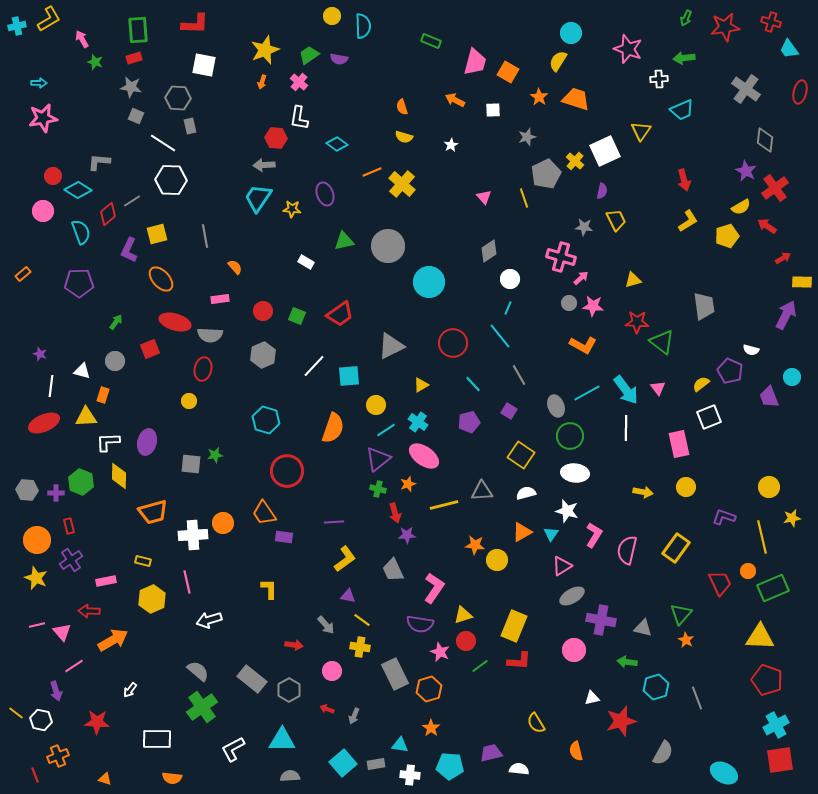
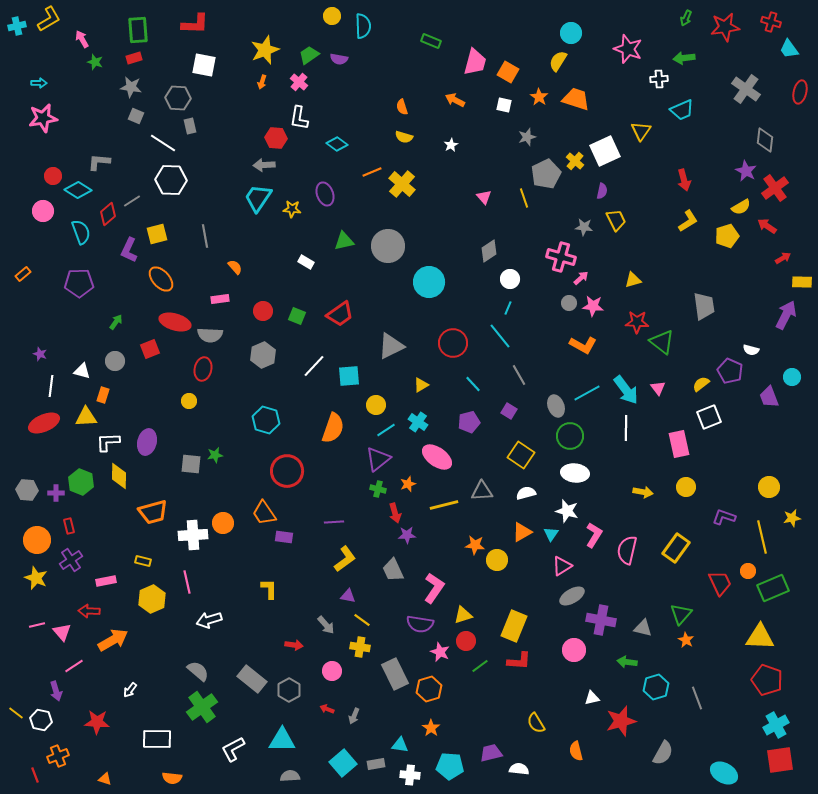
white square at (493, 110): moved 11 px right, 5 px up; rotated 14 degrees clockwise
pink ellipse at (424, 456): moved 13 px right, 1 px down
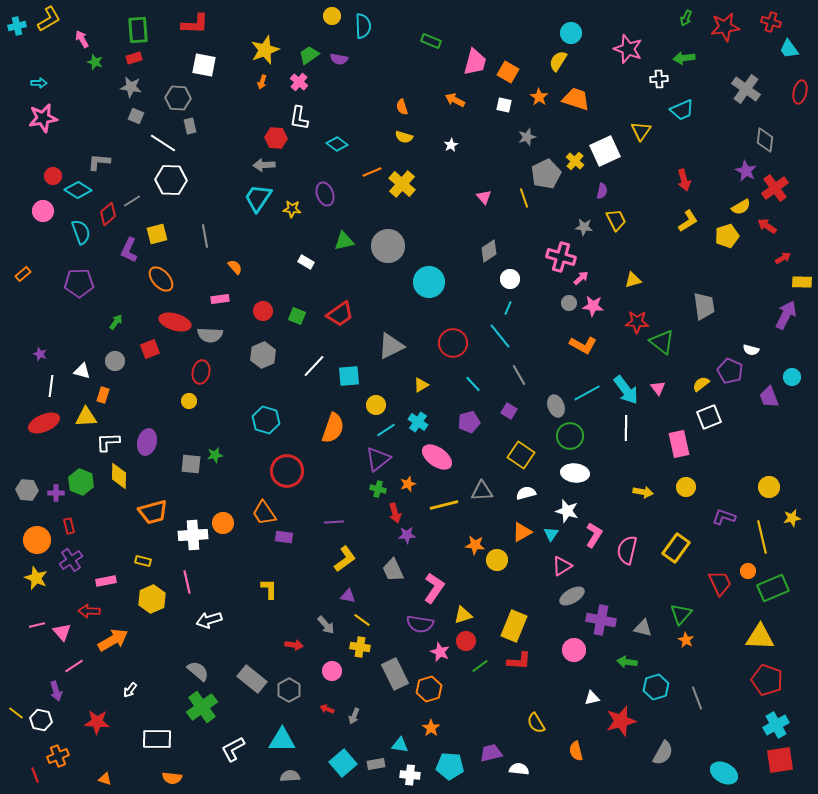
red ellipse at (203, 369): moved 2 px left, 3 px down
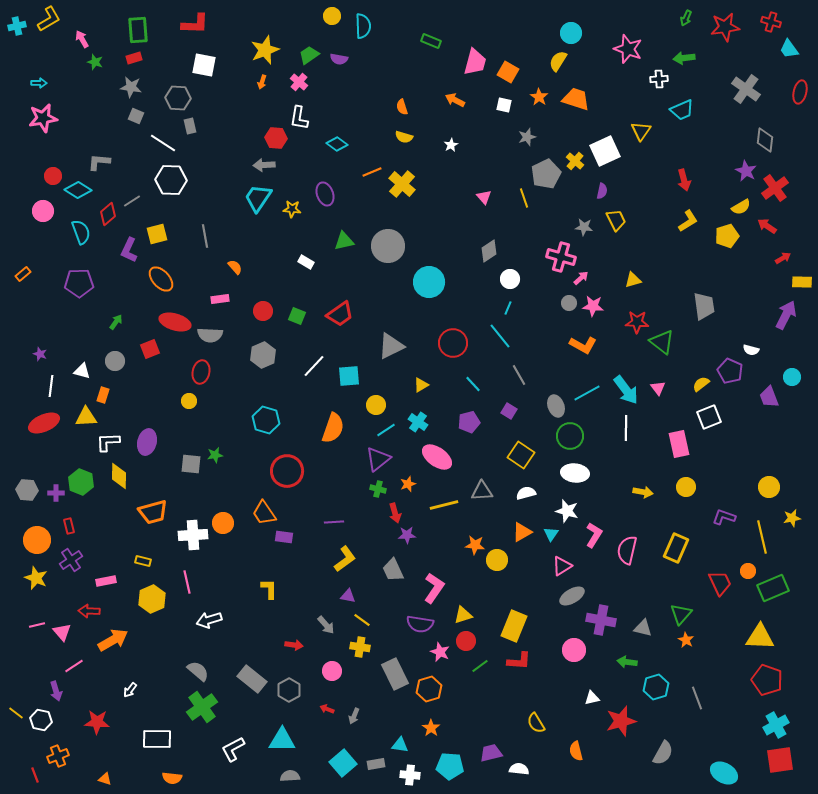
yellow rectangle at (676, 548): rotated 12 degrees counterclockwise
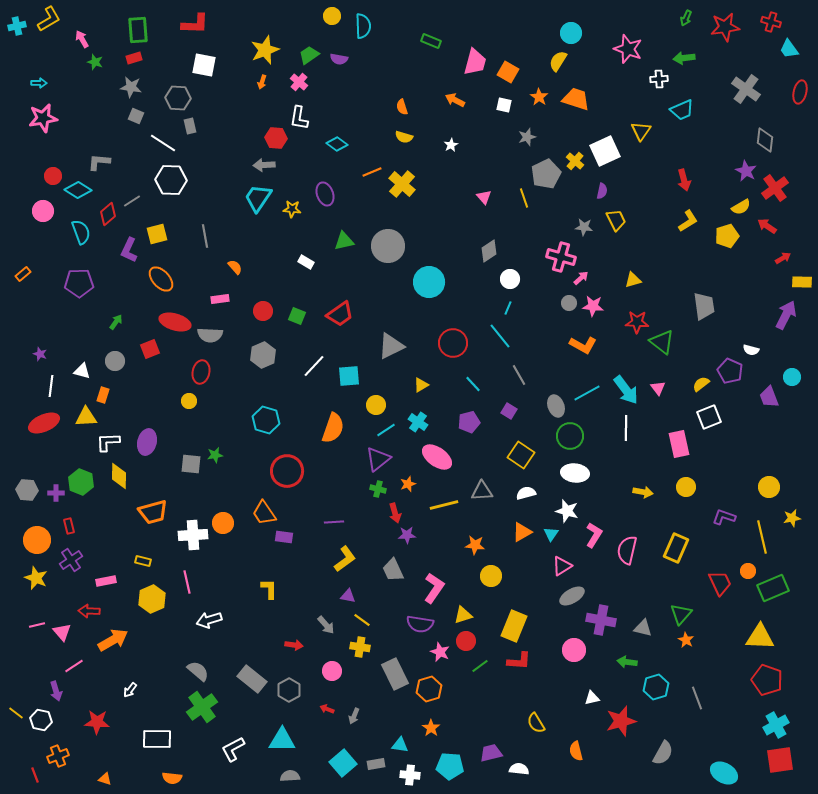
yellow circle at (497, 560): moved 6 px left, 16 px down
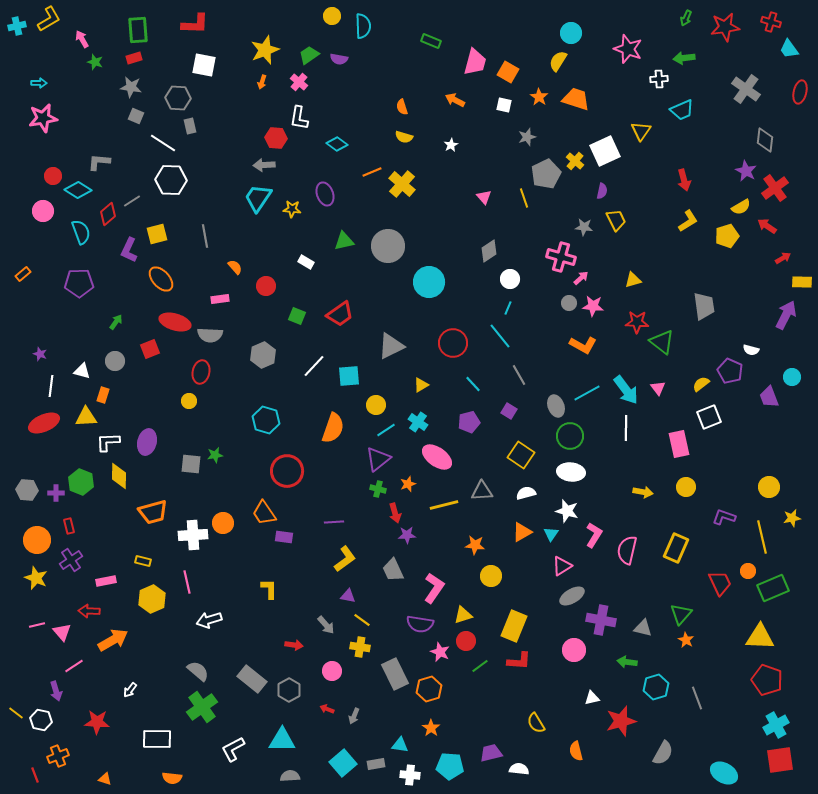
red circle at (263, 311): moved 3 px right, 25 px up
white ellipse at (575, 473): moved 4 px left, 1 px up
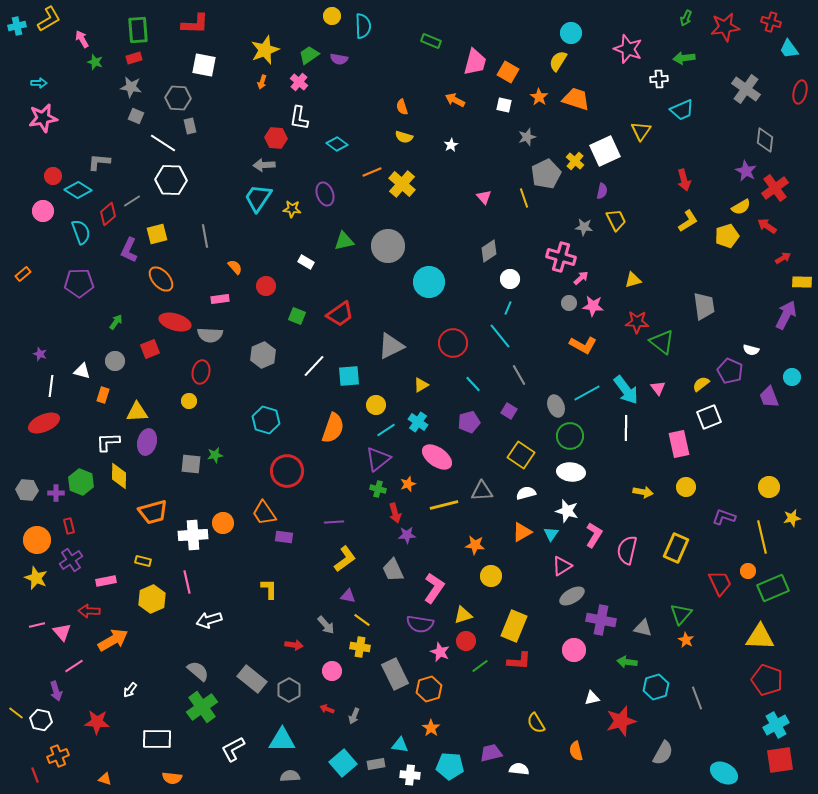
yellow triangle at (86, 417): moved 51 px right, 5 px up
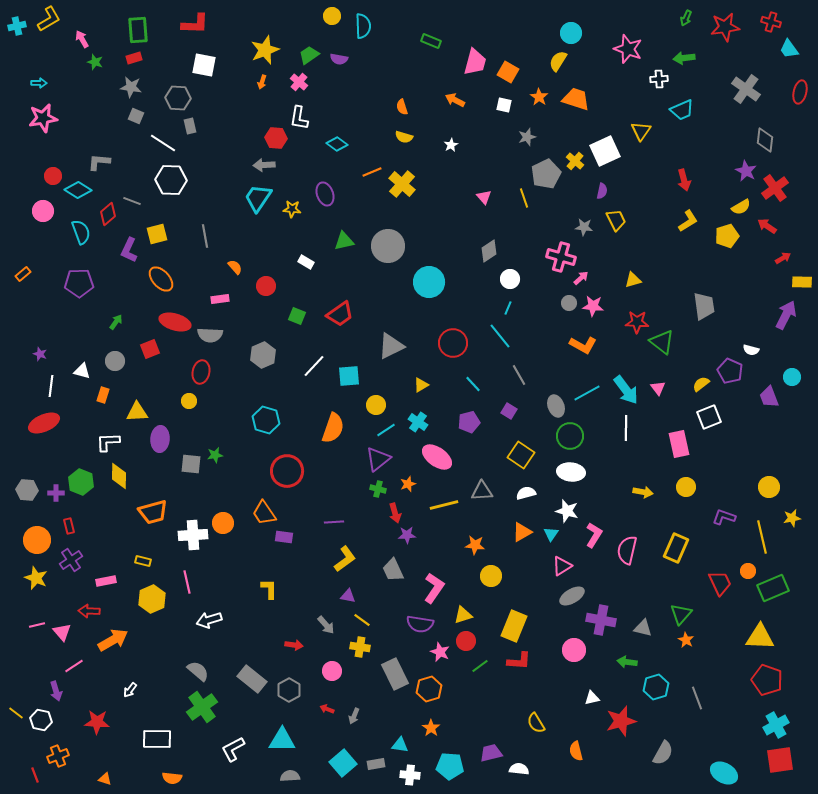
gray line at (132, 201): rotated 54 degrees clockwise
purple ellipse at (147, 442): moved 13 px right, 3 px up; rotated 10 degrees counterclockwise
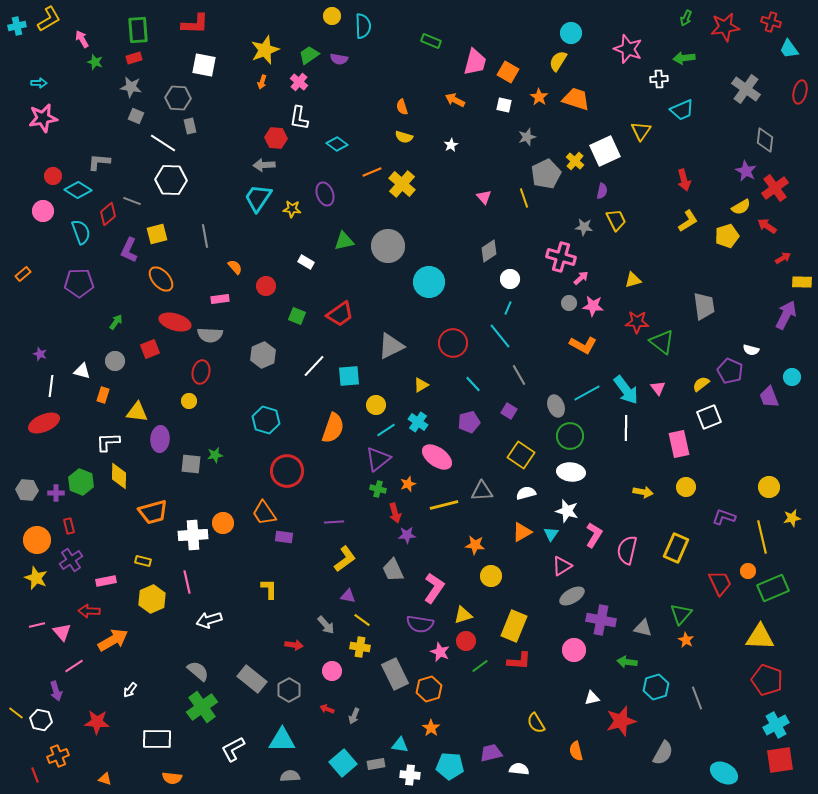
yellow triangle at (137, 412): rotated 10 degrees clockwise
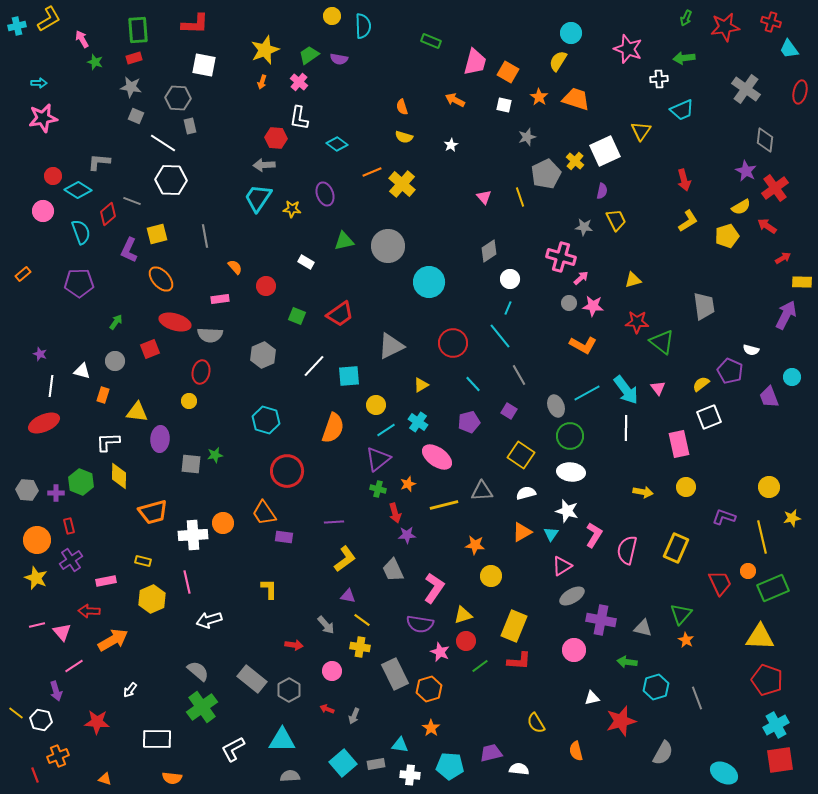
yellow line at (524, 198): moved 4 px left, 1 px up
